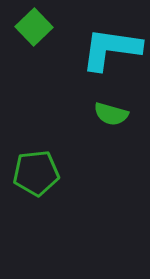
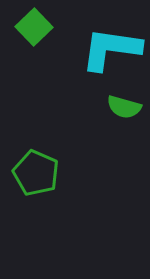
green semicircle: moved 13 px right, 7 px up
green pentagon: rotated 30 degrees clockwise
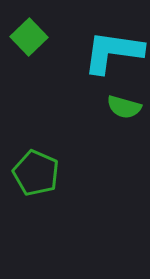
green square: moved 5 px left, 10 px down
cyan L-shape: moved 2 px right, 3 px down
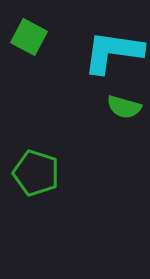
green square: rotated 18 degrees counterclockwise
green pentagon: rotated 6 degrees counterclockwise
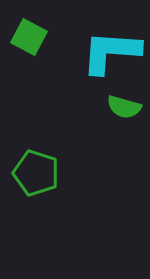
cyan L-shape: moved 2 px left; rotated 4 degrees counterclockwise
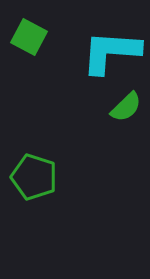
green semicircle: moved 2 px right; rotated 60 degrees counterclockwise
green pentagon: moved 2 px left, 4 px down
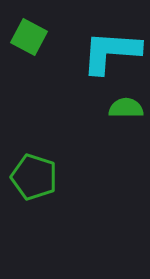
green semicircle: moved 1 px down; rotated 136 degrees counterclockwise
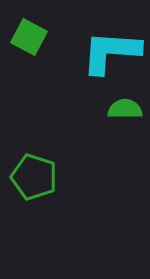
green semicircle: moved 1 px left, 1 px down
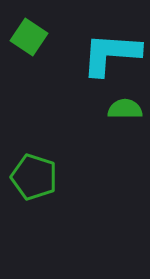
green square: rotated 6 degrees clockwise
cyan L-shape: moved 2 px down
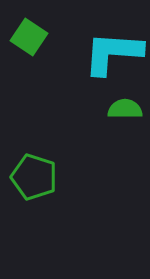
cyan L-shape: moved 2 px right, 1 px up
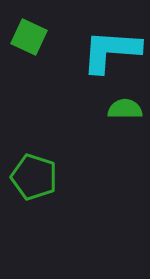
green square: rotated 9 degrees counterclockwise
cyan L-shape: moved 2 px left, 2 px up
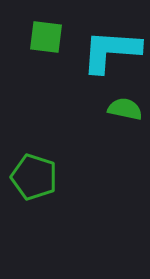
green square: moved 17 px right; rotated 18 degrees counterclockwise
green semicircle: rotated 12 degrees clockwise
